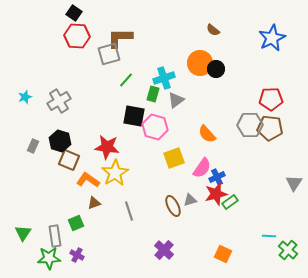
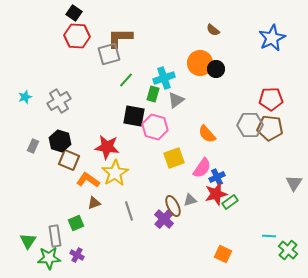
green triangle at (23, 233): moved 5 px right, 8 px down
purple cross at (164, 250): moved 31 px up
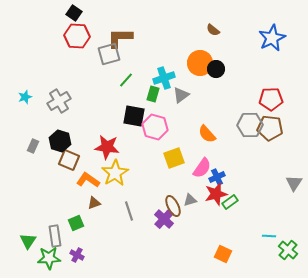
gray triangle at (176, 100): moved 5 px right, 5 px up
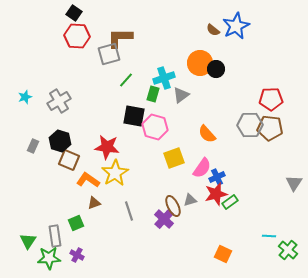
blue star at (272, 38): moved 36 px left, 12 px up
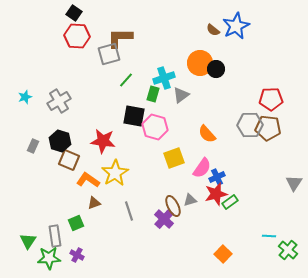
brown pentagon at (270, 128): moved 2 px left
red star at (107, 147): moved 4 px left, 6 px up
orange square at (223, 254): rotated 18 degrees clockwise
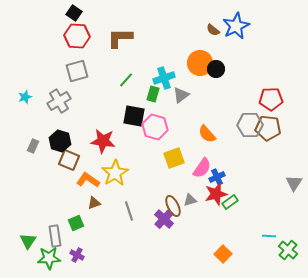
gray square at (109, 54): moved 32 px left, 17 px down
